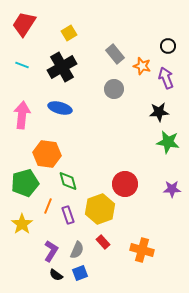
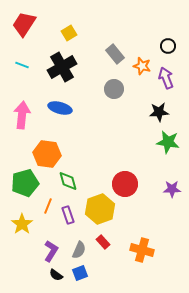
gray semicircle: moved 2 px right
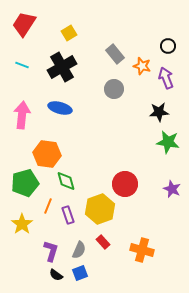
green diamond: moved 2 px left
purple star: rotated 24 degrees clockwise
purple L-shape: rotated 15 degrees counterclockwise
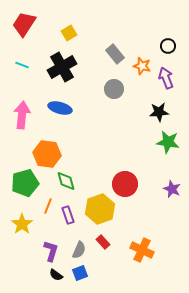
orange cross: rotated 10 degrees clockwise
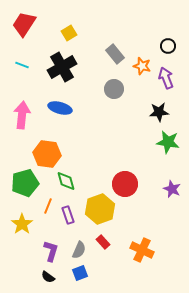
black semicircle: moved 8 px left, 2 px down
